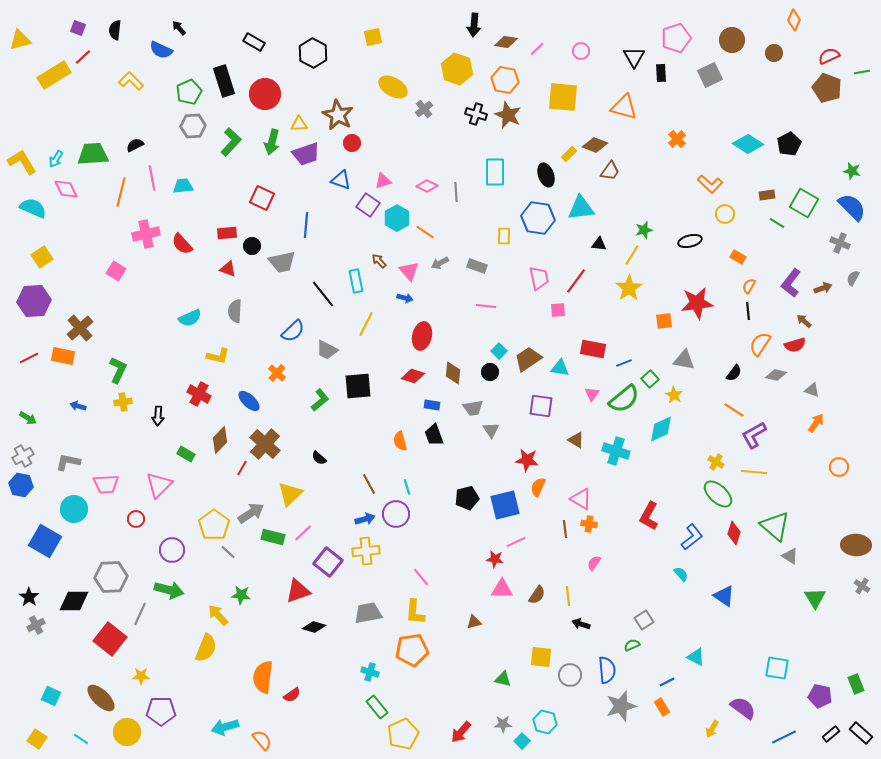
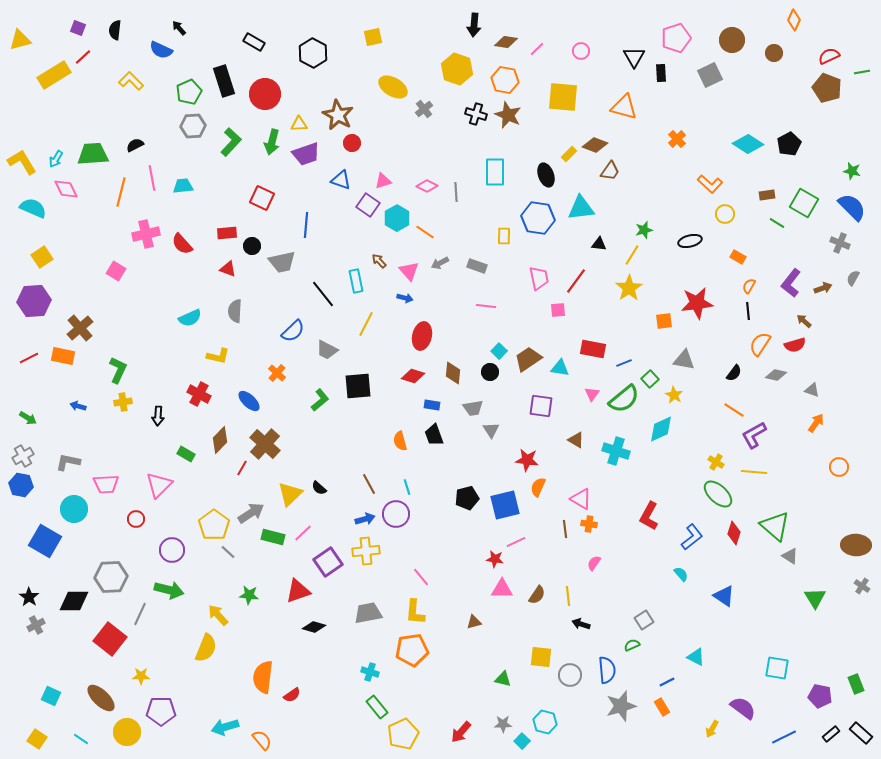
black semicircle at (319, 458): moved 30 px down
purple square at (328, 562): rotated 16 degrees clockwise
green star at (241, 595): moved 8 px right
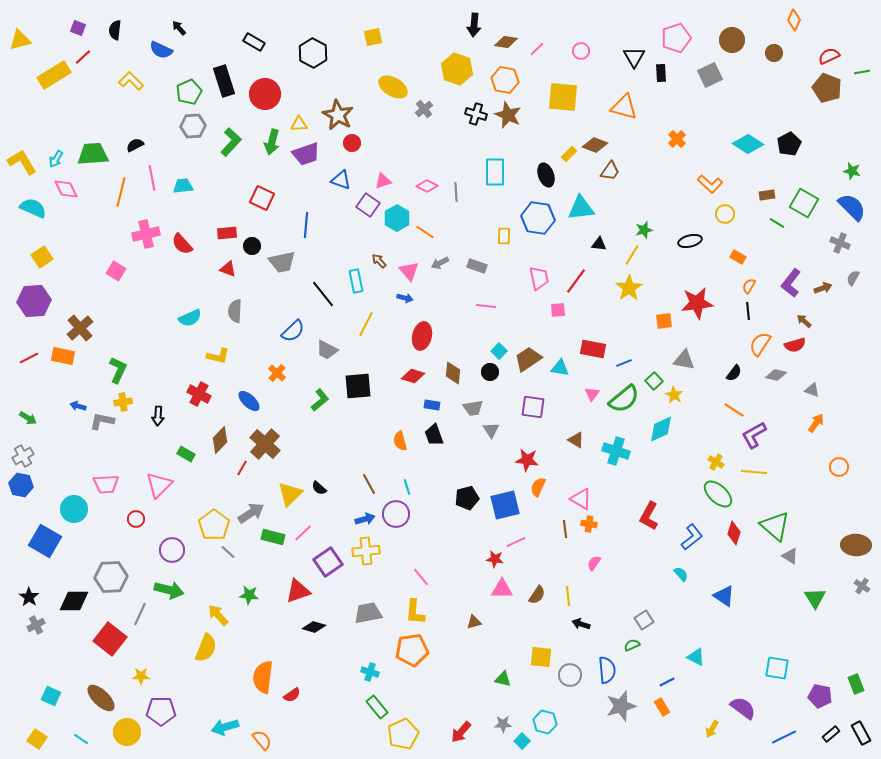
green square at (650, 379): moved 4 px right, 2 px down
purple square at (541, 406): moved 8 px left, 1 px down
gray L-shape at (68, 462): moved 34 px right, 41 px up
black rectangle at (861, 733): rotated 20 degrees clockwise
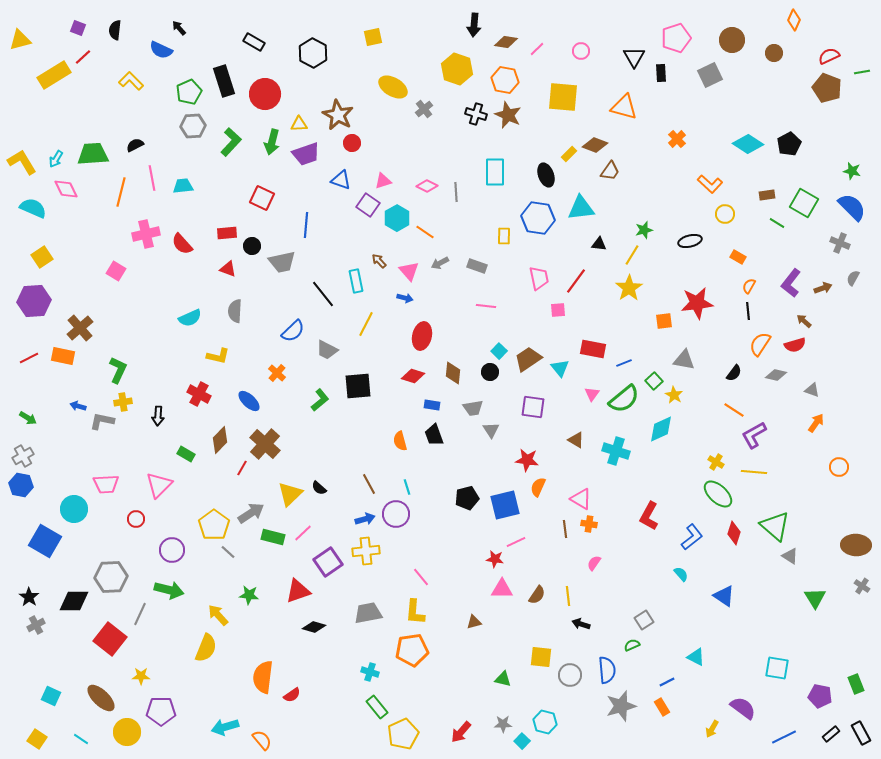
cyan triangle at (560, 368): rotated 42 degrees clockwise
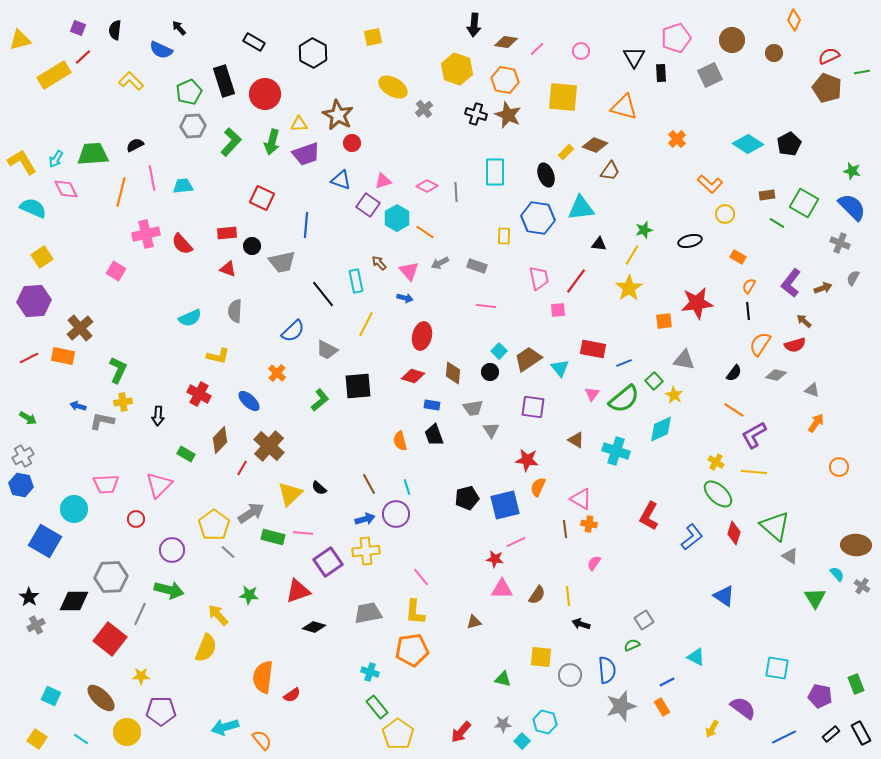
yellow rectangle at (569, 154): moved 3 px left, 2 px up
brown arrow at (379, 261): moved 2 px down
brown cross at (265, 444): moved 4 px right, 2 px down
pink line at (303, 533): rotated 48 degrees clockwise
cyan semicircle at (681, 574): moved 156 px right
yellow pentagon at (403, 734): moved 5 px left; rotated 12 degrees counterclockwise
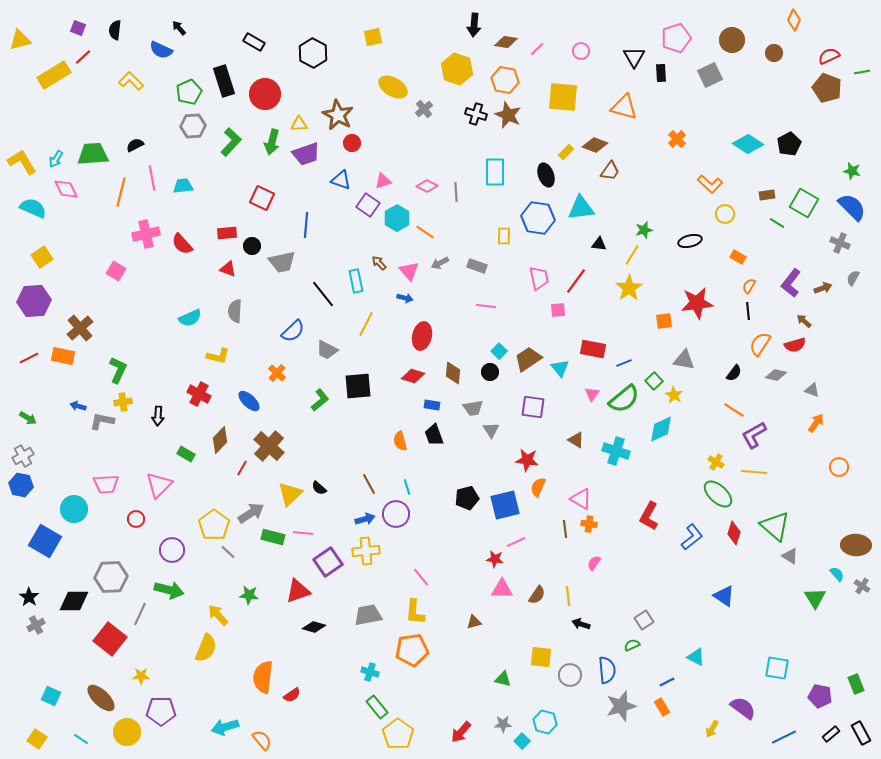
gray trapezoid at (368, 613): moved 2 px down
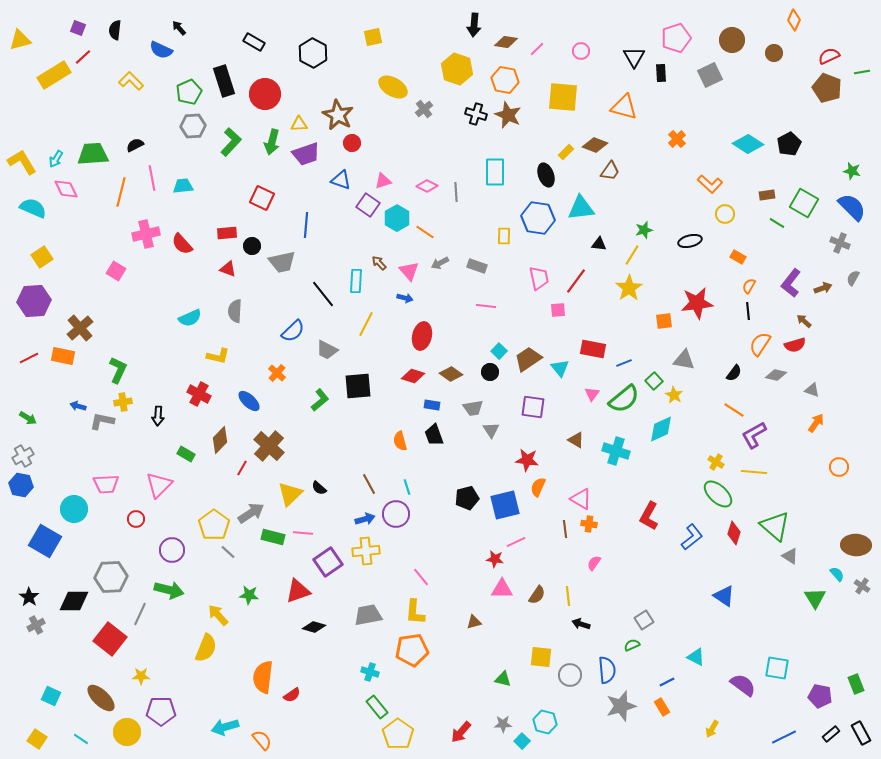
cyan rectangle at (356, 281): rotated 15 degrees clockwise
brown diamond at (453, 373): moved 2 px left, 1 px down; rotated 60 degrees counterclockwise
purple semicircle at (743, 708): moved 23 px up
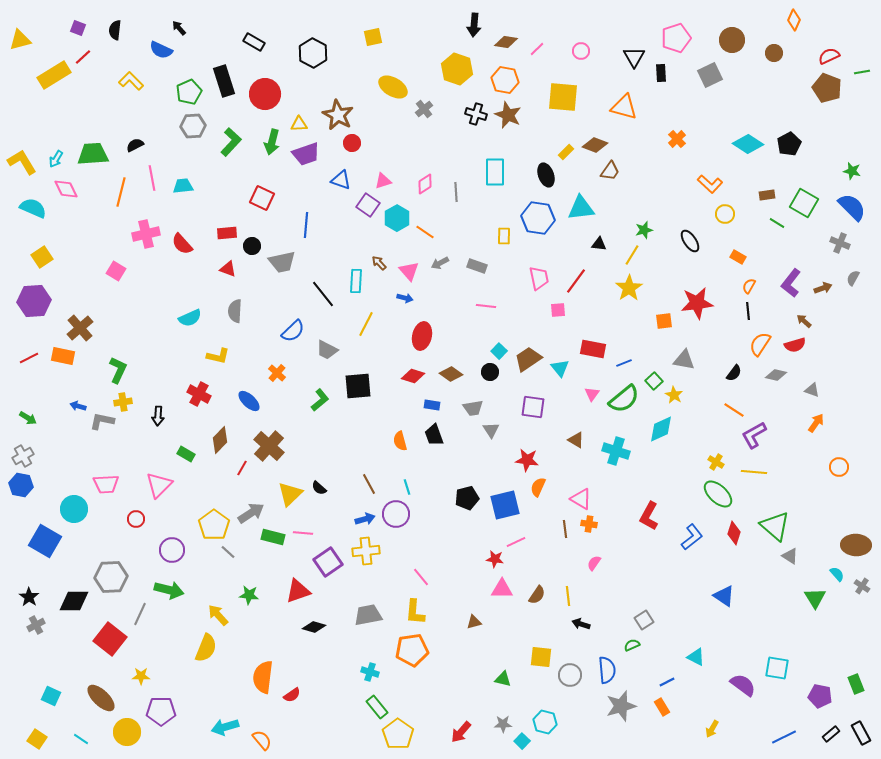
pink diamond at (427, 186): moved 2 px left, 2 px up; rotated 60 degrees counterclockwise
black ellipse at (690, 241): rotated 70 degrees clockwise
